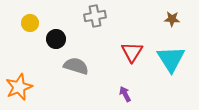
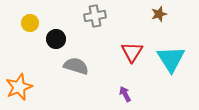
brown star: moved 13 px left, 5 px up; rotated 21 degrees counterclockwise
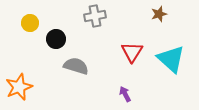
cyan triangle: rotated 16 degrees counterclockwise
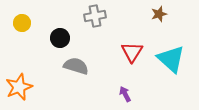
yellow circle: moved 8 px left
black circle: moved 4 px right, 1 px up
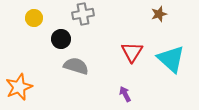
gray cross: moved 12 px left, 2 px up
yellow circle: moved 12 px right, 5 px up
black circle: moved 1 px right, 1 px down
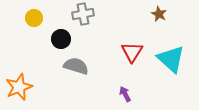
brown star: rotated 28 degrees counterclockwise
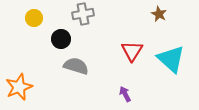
red triangle: moved 1 px up
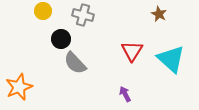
gray cross: moved 1 px down; rotated 25 degrees clockwise
yellow circle: moved 9 px right, 7 px up
gray semicircle: moved 1 px left, 3 px up; rotated 150 degrees counterclockwise
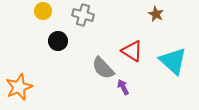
brown star: moved 3 px left
black circle: moved 3 px left, 2 px down
red triangle: rotated 30 degrees counterclockwise
cyan triangle: moved 2 px right, 2 px down
gray semicircle: moved 28 px right, 5 px down
purple arrow: moved 2 px left, 7 px up
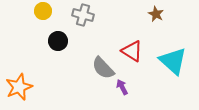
purple arrow: moved 1 px left
